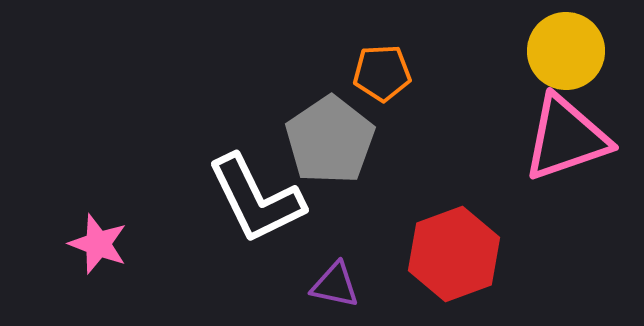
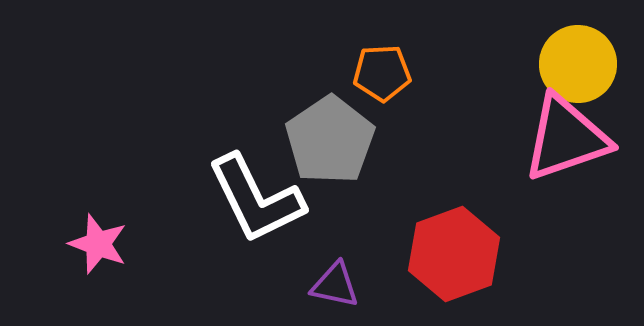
yellow circle: moved 12 px right, 13 px down
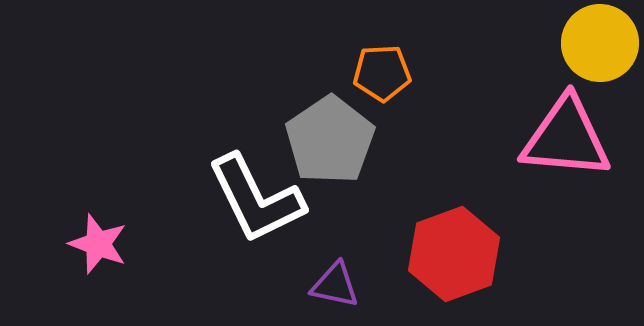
yellow circle: moved 22 px right, 21 px up
pink triangle: rotated 24 degrees clockwise
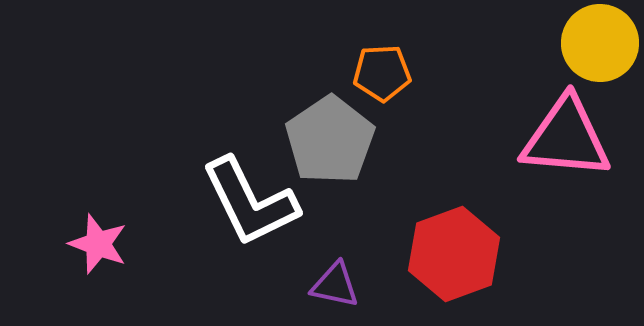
white L-shape: moved 6 px left, 3 px down
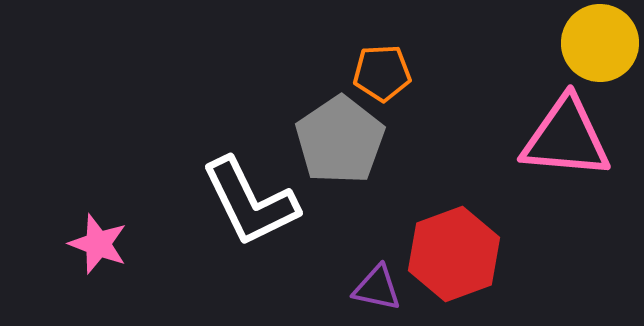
gray pentagon: moved 10 px right
purple triangle: moved 42 px right, 3 px down
